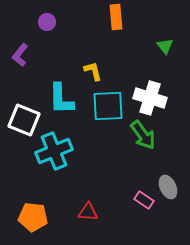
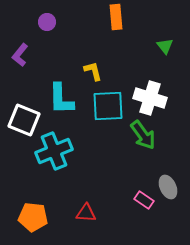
red triangle: moved 2 px left, 1 px down
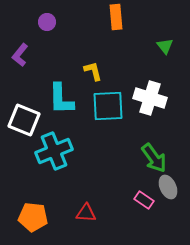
green arrow: moved 11 px right, 23 px down
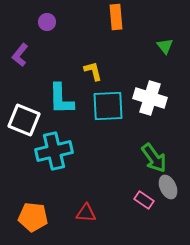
cyan cross: rotated 9 degrees clockwise
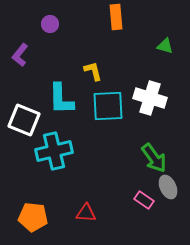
purple circle: moved 3 px right, 2 px down
green triangle: rotated 36 degrees counterclockwise
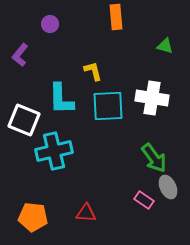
white cross: moved 2 px right; rotated 8 degrees counterclockwise
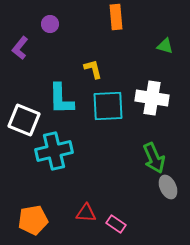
purple L-shape: moved 7 px up
yellow L-shape: moved 2 px up
green arrow: rotated 12 degrees clockwise
pink rectangle: moved 28 px left, 24 px down
orange pentagon: moved 3 px down; rotated 16 degrees counterclockwise
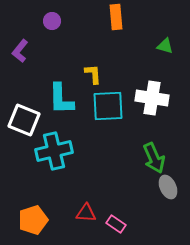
purple circle: moved 2 px right, 3 px up
purple L-shape: moved 3 px down
yellow L-shape: moved 5 px down; rotated 10 degrees clockwise
orange pentagon: rotated 8 degrees counterclockwise
